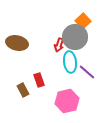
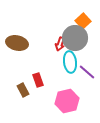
gray circle: moved 1 px down
red arrow: moved 1 px right, 1 px up
red rectangle: moved 1 px left
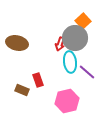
brown rectangle: moved 1 px left; rotated 40 degrees counterclockwise
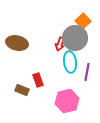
purple line: rotated 60 degrees clockwise
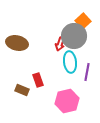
gray circle: moved 1 px left, 2 px up
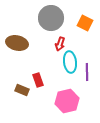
orange square: moved 2 px right, 2 px down; rotated 21 degrees counterclockwise
gray circle: moved 23 px left, 18 px up
purple line: rotated 12 degrees counterclockwise
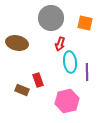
orange square: rotated 14 degrees counterclockwise
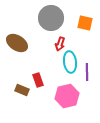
brown ellipse: rotated 20 degrees clockwise
pink hexagon: moved 5 px up
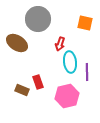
gray circle: moved 13 px left, 1 px down
red rectangle: moved 2 px down
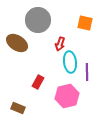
gray circle: moved 1 px down
red rectangle: rotated 48 degrees clockwise
brown rectangle: moved 4 px left, 18 px down
